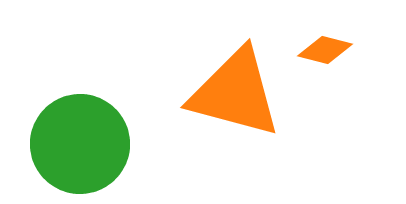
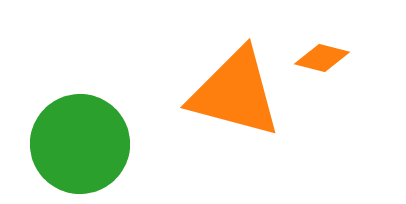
orange diamond: moved 3 px left, 8 px down
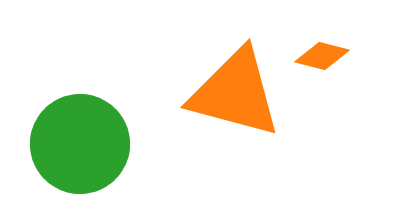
orange diamond: moved 2 px up
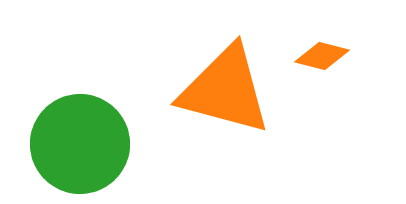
orange triangle: moved 10 px left, 3 px up
